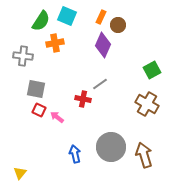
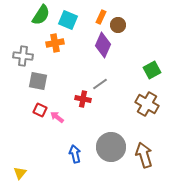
cyan square: moved 1 px right, 4 px down
green semicircle: moved 6 px up
gray square: moved 2 px right, 8 px up
red square: moved 1 px right
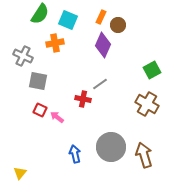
green semicircle: moved 1 px left, 1 px up
gray cross: rotated 18 degrees clockwise
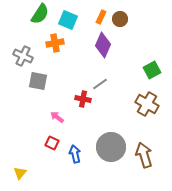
brown circle: moved 2 px right, 6 px up
red square: moved 12 px right, 33 px down
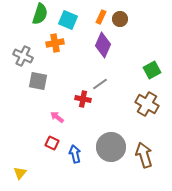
green semicircle: rotated 15 degrees counterclockwise
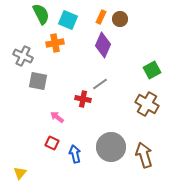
green semicircle: moved 1 px right; rotated 45 degrees counterclockwise
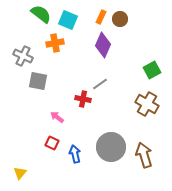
green semicircle: rotated 25 degrees counterclockwise
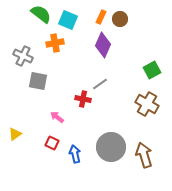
yellow triangle: moved 5 px left, 39 px up; rotated 16 degrees clockwise
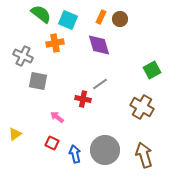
purple diamond: moved 4 px left; rotated 40 degrees counterclockwise
brown cross: moved 5 px left, 3 px down
gray circle: moved 6 px left, 3 px down
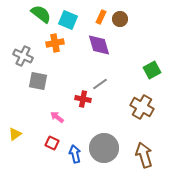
gray circle: moved 1 px left, 2 px up
